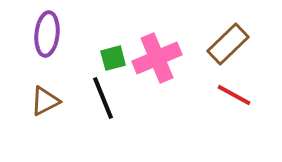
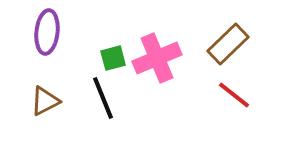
purple ellipse: moved 2 px up
red line: rotated 9 degrees clockwise
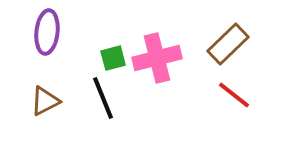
pink cross: rotated 9 degrees clockwise
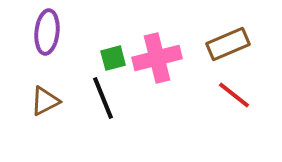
brown rectangle: rotated 21 degrees clockwise
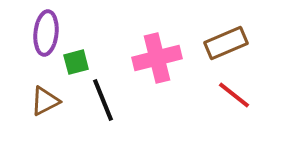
purple ellipse: moved 1 px left, 1 px down
brown rectangle: moved 2 px left, 1 px up
green square: moved 37 px left, 4 px down
black line: moved 2 px down
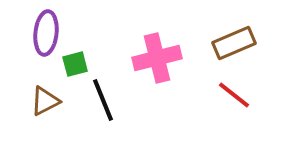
brown rectangle: moved 8 px right
green square: moved 1 px left, 2 px down
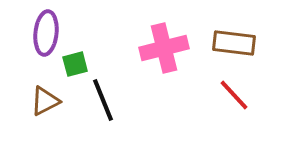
brown rectangle: rotated 30 degrees clockwise
pink cross: moved 7 px right, 10 px up
red line: rotated 9 degrees clockwise
